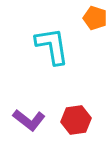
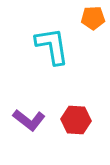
orange pentagon: moved 2 px left; rotated 20 degrees counterclockwise
red hexagon: rotated 12 degrees clockwise
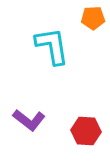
red hexagon: moved 10 px right, 11 px down
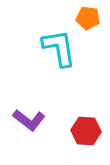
orange pentagon: moved 5 px left; rotated 10 degrees clockwise
cyan L-shape: moved 7 px right, 2 px down
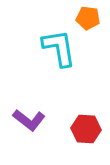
red hexagon: moved 2 px up
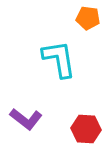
cyan L-shape: moved 11 px down
purple L-shape: moved 3 px left, 1 px up
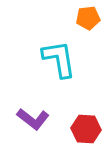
orange pentagon: rotated 15 degrees counterclockwise
purple L-shape: moved 7 px right
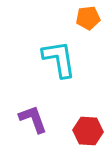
purple L-shape: rotated 148 degrees counterclockwise
red hexagon: moved 2 px right, 2 px down
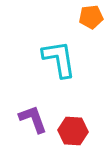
orange pentagon: moved 3 px right, 1 px up
red hexagon: moved 15 px left
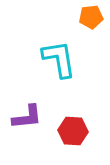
purple L-shape: moved 6 px left, 2 px up; rotated 104 degrees clockwise
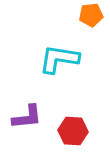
orange pentagon: moved 2 px up
cyan L-shape: rotated 72 degrees counterclockwise
